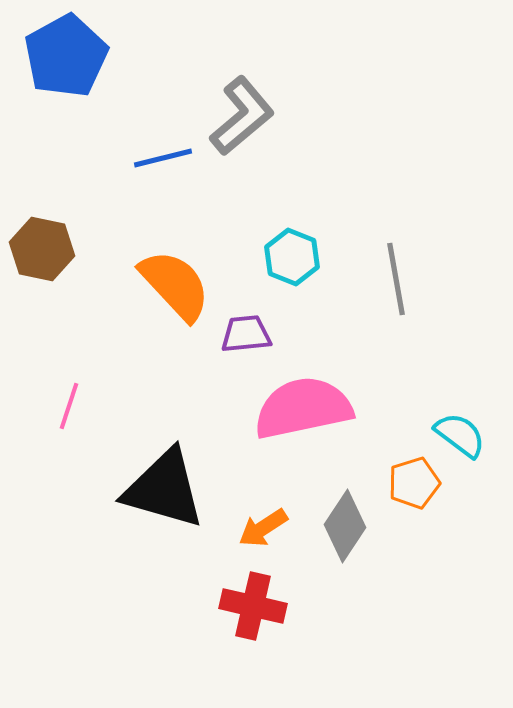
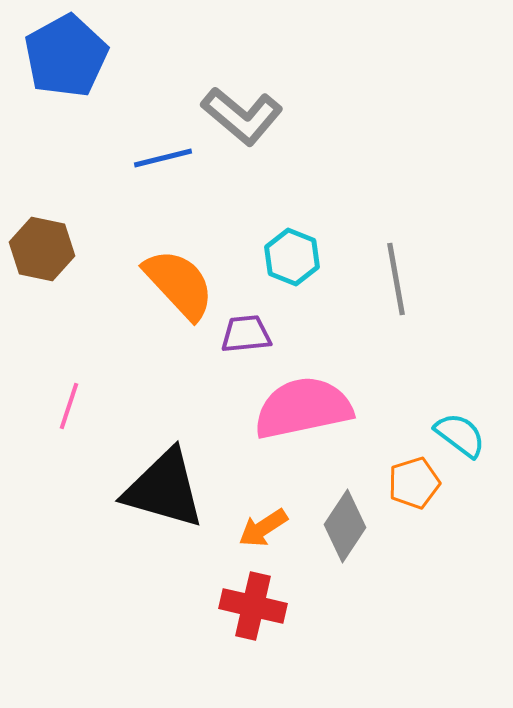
gray L-shape: rotated 80 degrees clockwise
orange semicircle: moved 4 px right, 1 px up
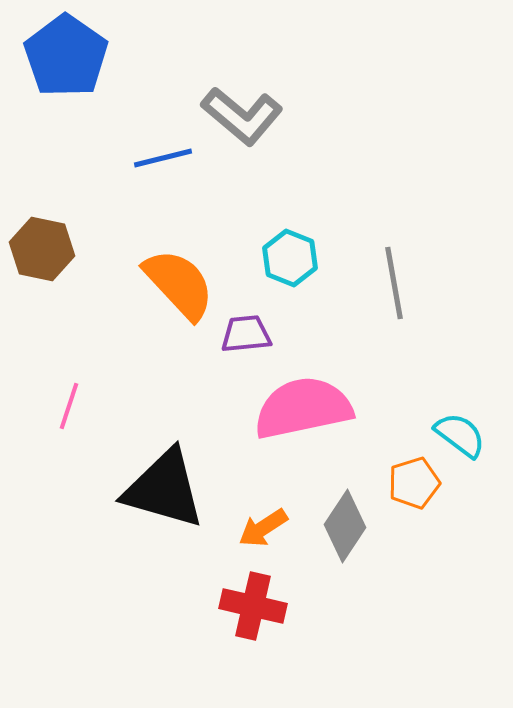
blue pentagon: rotated 8 degrees counterclockwise
cyan hexagon: moved 2 px left, 1 px down
gray line: moved 2 px left, 4 px down
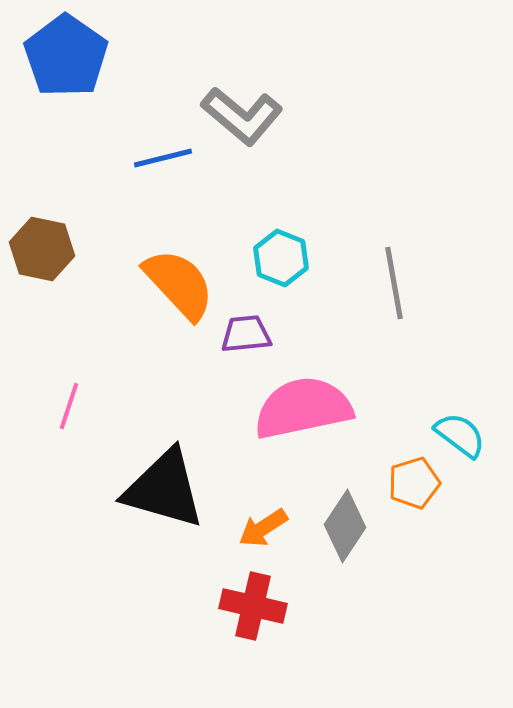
cyan hexagon: moved 9 px left
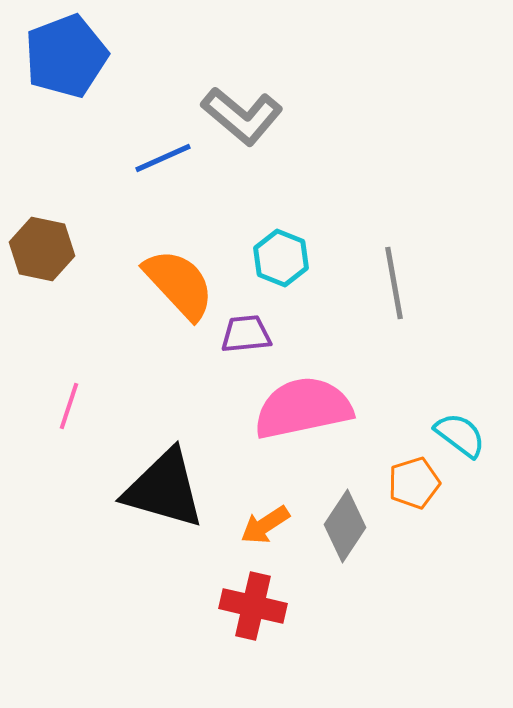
blue pentagon: rotated 16 degrees clockwise
blue line: rotated 10 degrees counterclockwise
orange arrow: moved 2 px right, 3 px up
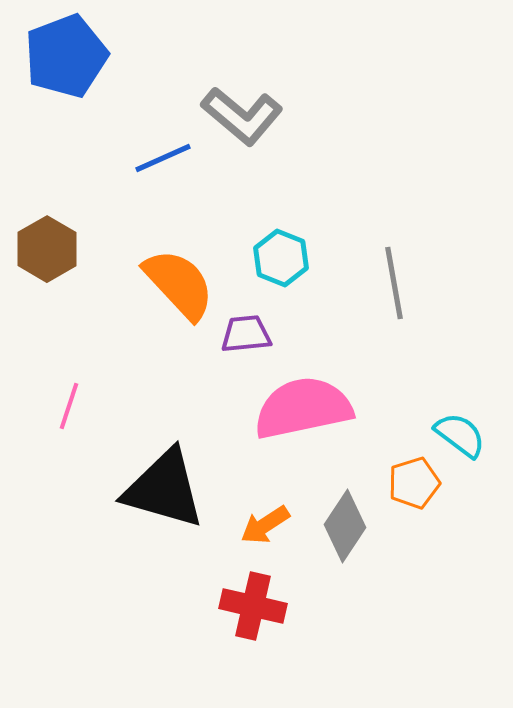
brown hexagon: moved 5 px right; rotated 18 degrees clockwise
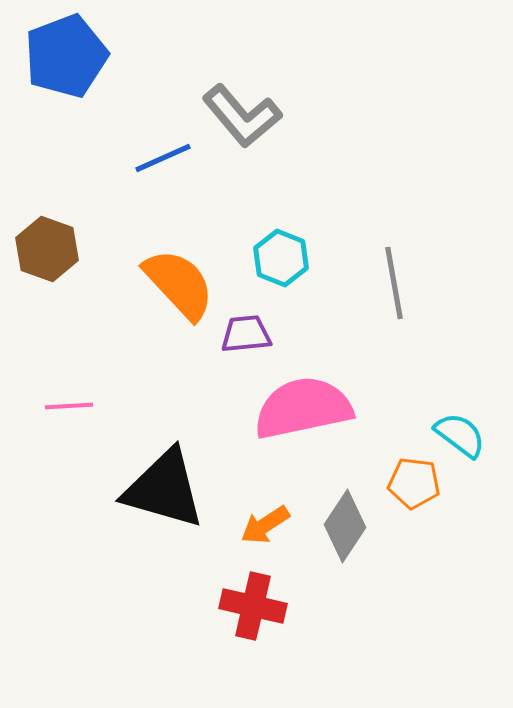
gray L-shape: rotated 10 degrees clockwise
brown hexagon: rotated 10 degrees counterclockwise
pink line: rotated 69 degrees clockwise
orange pentagon: rotated 24 degrees clockwise
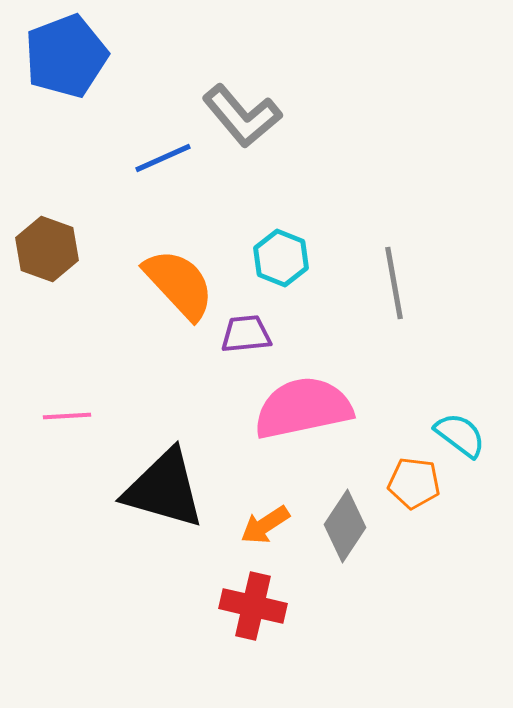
pink line: moved 2 px left, 10 px down
